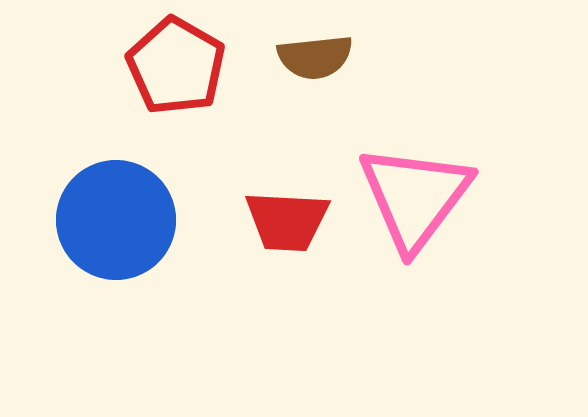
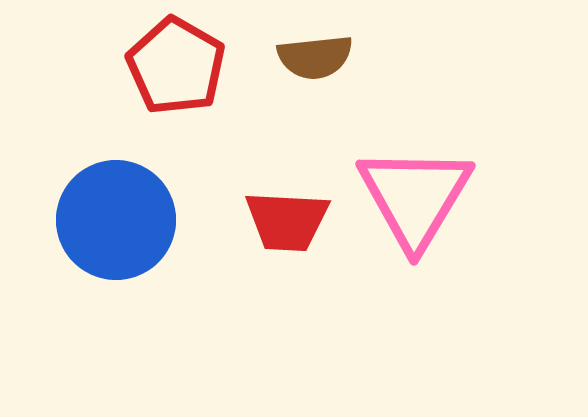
pink triangle: rotated 6 degrees counterclockwise
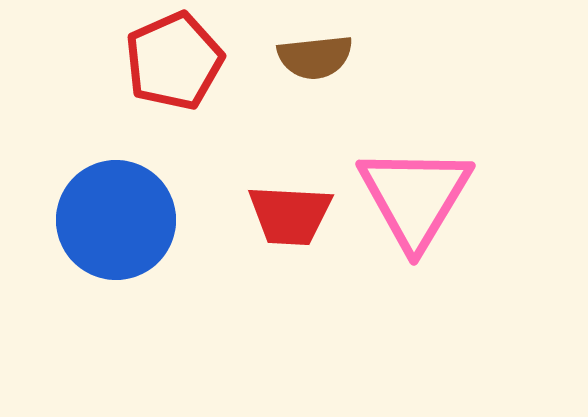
red pentagon: moved 2 px left, 5 px up; rotated 18 degrees clockwise
red trapezoid: moved 3 px right, 6 px up
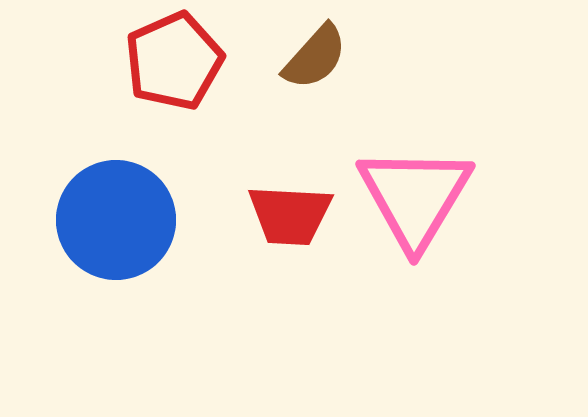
brown semicircle: rotated 42 degrees counterclockwise
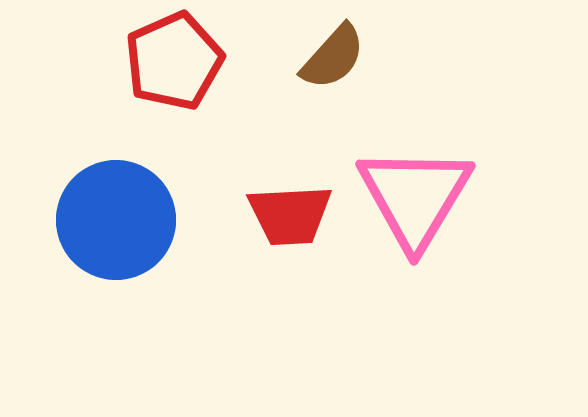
brown semicircle: moved 18 px right
red trapezoid: rotated 6 degrees counterclockwise
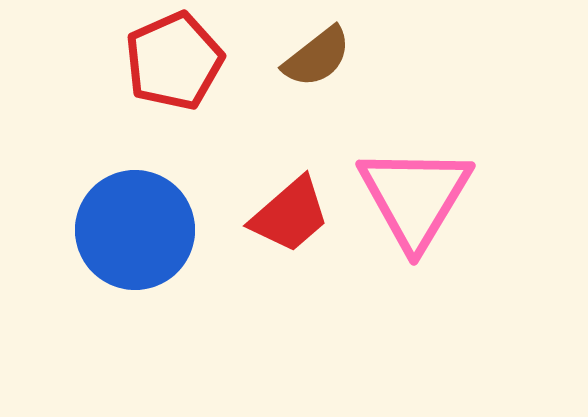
brown semicircle: moved 16 px left; rotated 10 degrees clockwise
red trapezoid: rotated 38 degrees counterclockwise
blue circle: moved 19 px right, 10 px down
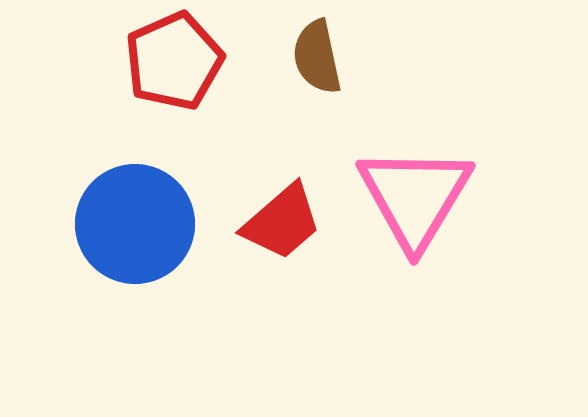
brown semicircle: rotated 116 degrees clockwise
red trapezoid: moved 8 px left, 7 px down
blue circle: moved 6 px up
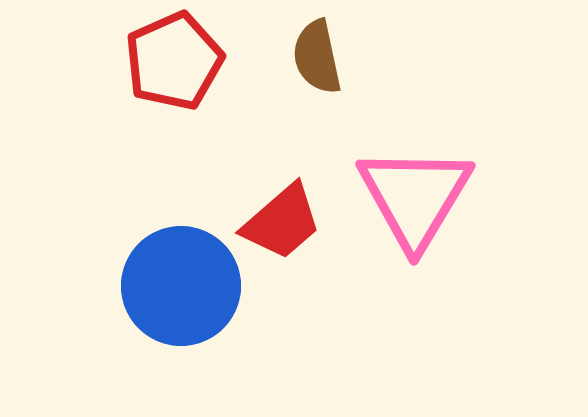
blue circle: moved 46 px right, 62 px down
